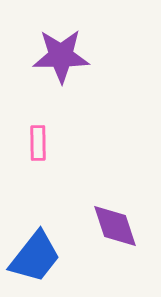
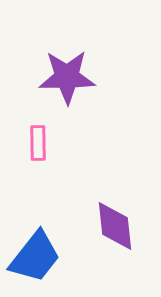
purple star: moved 6 px right, 21 px down
purple diamond: rotated 12 degrees clockwise
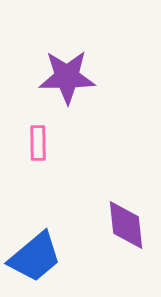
purple diamond: moved 11 px right, 1 px up
blue trapezoid: rotated 12 degrees clockwise
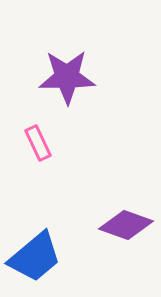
pink rectangle: rotated 24 degrees counterclockwise
purple diamond: rotated 64 degrees counterclockwise
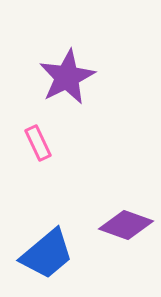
purple star: rotated 26 degrees counterclockwise
blue trapezoid: moved 12 px right, 3 px up
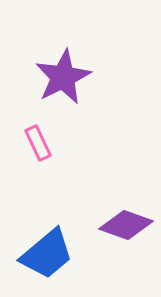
purple star: moved 4 px left
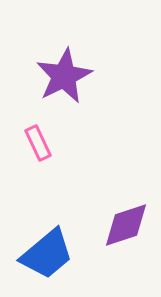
purple star: moved 1 px right, 1 px up
purple diamond: rotated 38 degrees counterclockwise
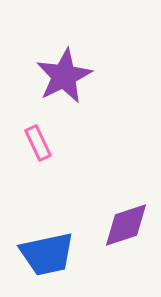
blue trapezoid: rotated 28 degrees clockwise
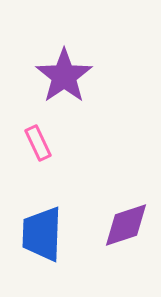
purple star: rotated 8 degrees counterclockwise
blue trapezoid: moved 5 px left, 20 px up; rotated 104 degrees clockwise
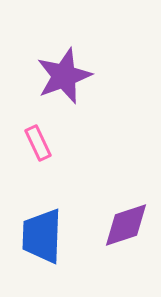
purple star: rotated 14 degrees clockwise
blue trapezoid: moved 2 px down
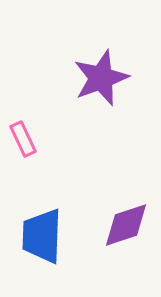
purple star: moved 37 px right, 2 px down
pink rectangle: moved 15 px left, 4 px up
